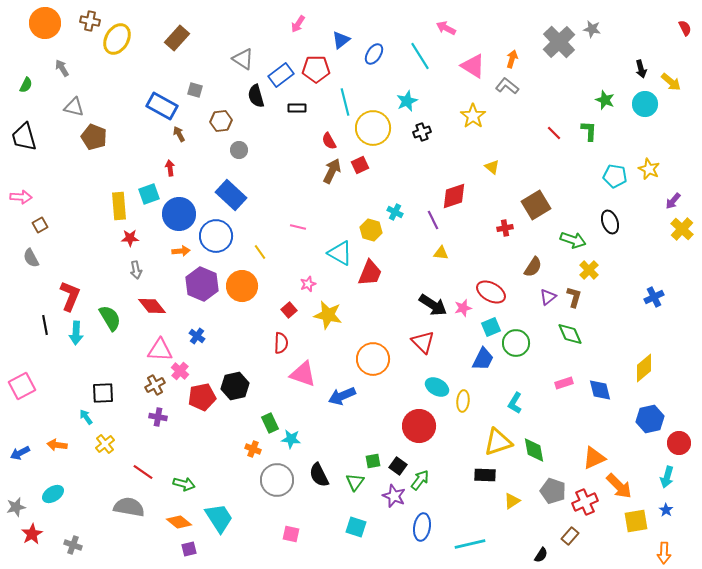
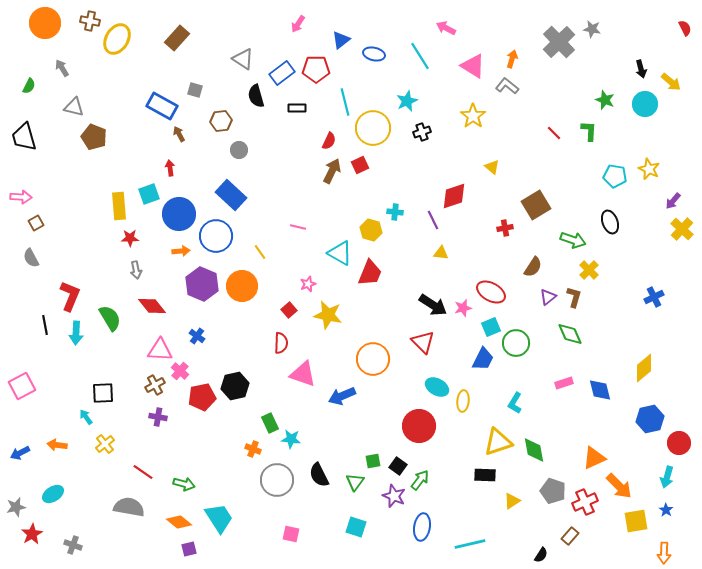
blue ellipse at (374, 54): rotated 70 degrees clockwise
blue rectangle at (281, 75): moved 1 px right, 2 px up
green semicircle at (26, 85): moved 3 px right, 1 px down
red semicircle at (329, 141): rotated 126 degrees counterclockwise
cyan cross at (395, 212): rotated 21 degrees counterclockwise
brown square at (40, 225): moved 4 px left, 2 px up
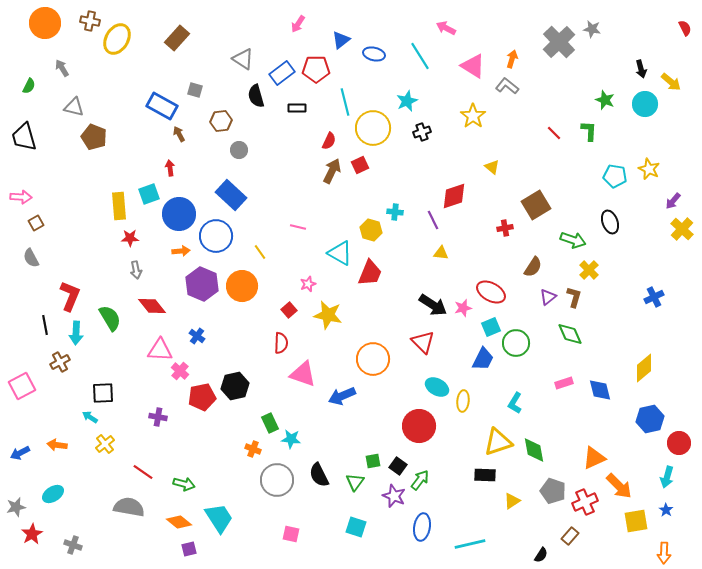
brown cross at (155, 385): moved 95 px left, 23 px up
cyan arrow at (86, 417): moved 4 px right; rotated 21 degrees counterclockwise
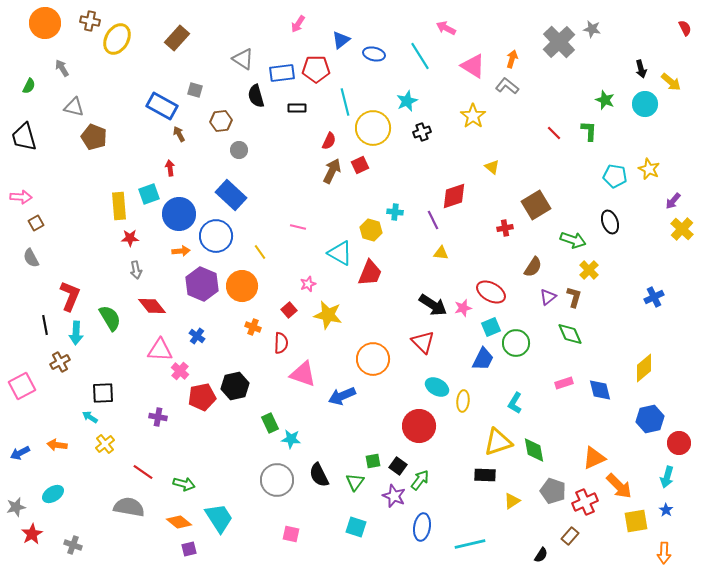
blue rectangle at (282, 73): rotated 30 degrees clockwise
orange cross at (253, 449): moved 122 px up
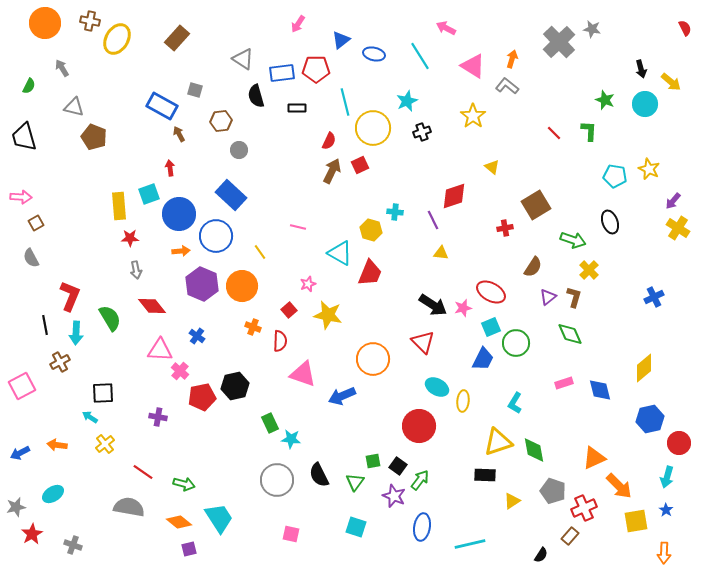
yellow cross at (682, 229): moved 4 px left, 1 px up; rotated 10 degrees counterclockwise
red semicircle at (281, 343): moved 1 px left, 2 px up
red cross at (585, 502): moved 1 px left, 6 px down
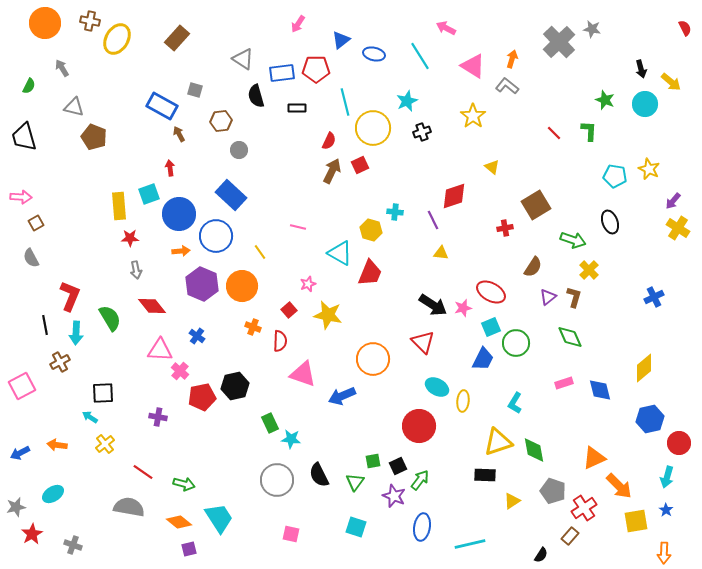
green diamond at (570, 334): moved 3 px down
black square at (398, 466): rotated 30 degrees clockwise
red cross at (584, 508): rotated 10 degrees counterclockwise
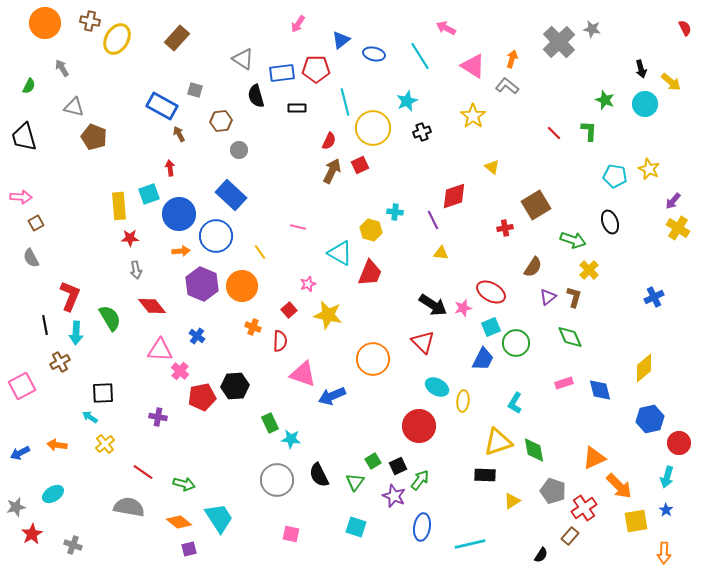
black hexagon at (235, 386): rotated 8 degrees clockwise
blue arrow at (342, 396): moved 10 px left
green square at (373, 461): rotated 21 degrees counterclockwise
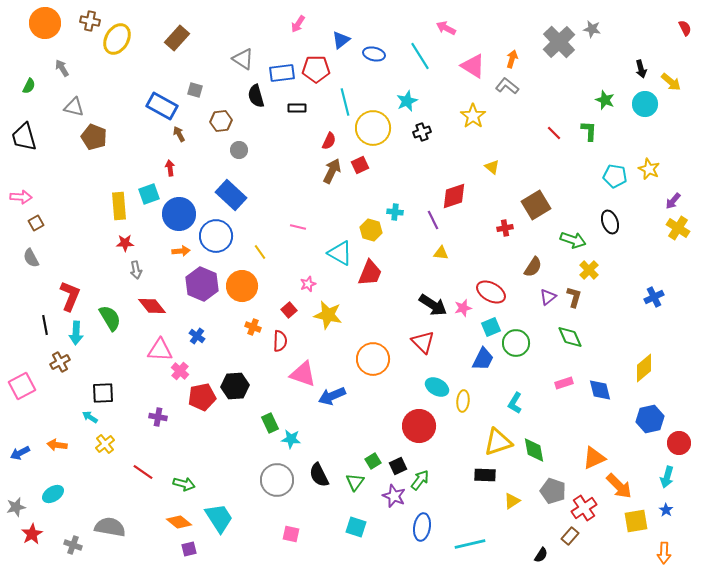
red star at (130, 238): moved 5 px left, 5 px down
gray semicircle at (129, 507): moved 19 px left, 20 px down
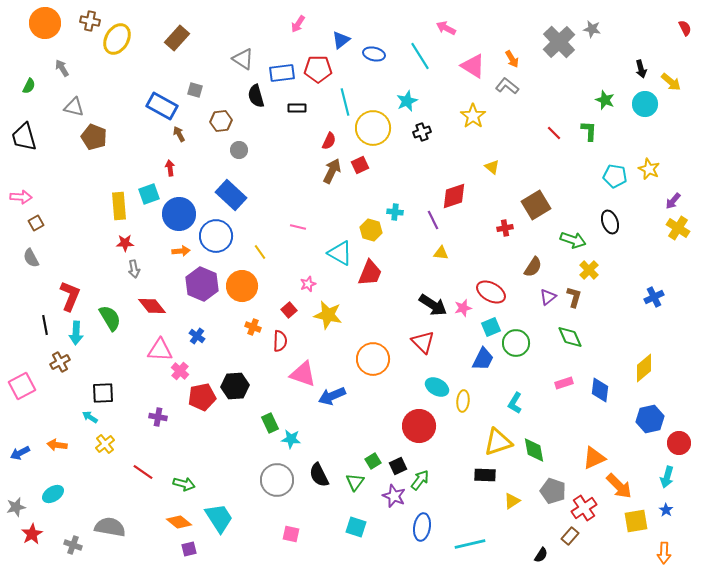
orange arrow at (512, 59): rotated 132 degrees clockwise
red pentagon at (316, 69): moved 2 px right
gray arrow at (136, 270): moved 2 px left, 1 px up
blue diamond at (600, 390): rotated 20 degrees clockwise
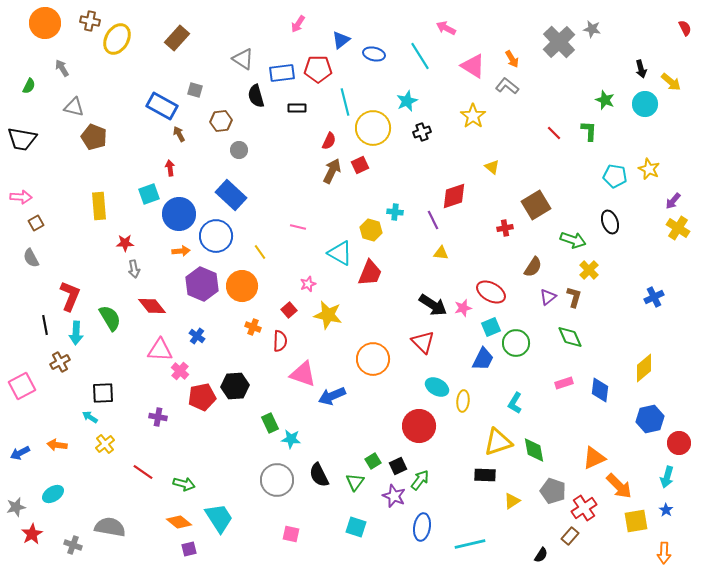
black trapezoid at (24, 137): moved 2 px left, 2 px down; rotated 64 degrees counterclockwise
yellow rectangle at (119, 206): moved 20 px left
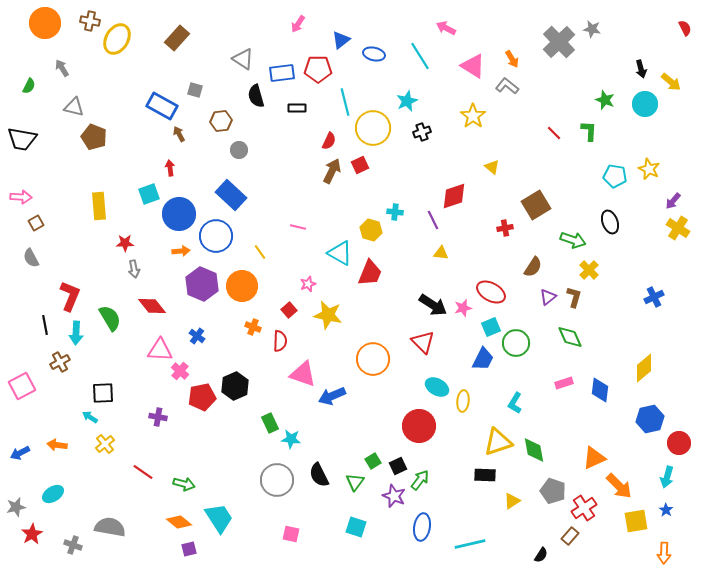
black hexagon at (235, 386): rotated 20 degrees counterclockwise
